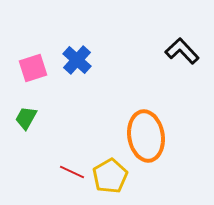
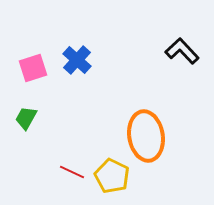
yellow pentagon: moved 2 px right; rotated 16 degrees counterclockwise
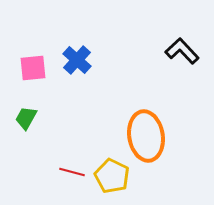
pink square: rotated 12 degrees clockwise
red line: rotated 10 degrees counterclockwise
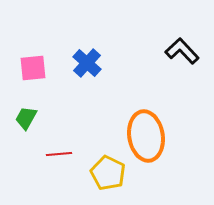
blue cross: moved 10 px right, 3 px down
red line: moved 13 px left, 18 px up; rotated 20 degrees counterclockwise
yellow pentagon: moved 4 px left, 3 px up
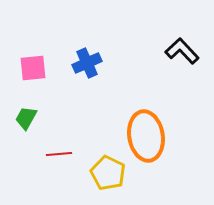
blue cross: rotated 24 degrees clockwise
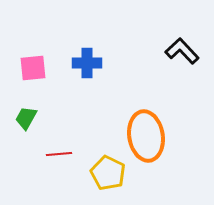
blue cross: rotated 24 degrees clockwise
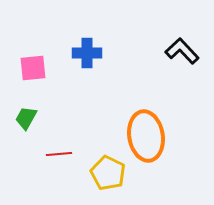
blue cross: moved 10 px up
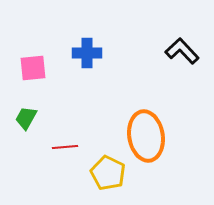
red line: moved 6 px right, 7 px up
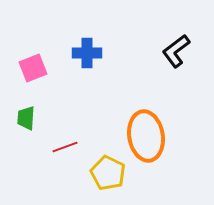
black L-shape: moved 6 px left; rotated 84 degrees counterclockwise
pink square: rotated 16 degrees counterclockwise
green trapezoid: rotated 25 degrees counterclockwise
red line: rotated 15 degrees counterclockwise
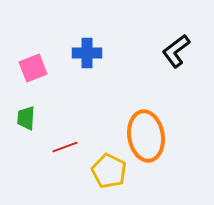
yellow pentagon: moved 1 px right, 2 px up
